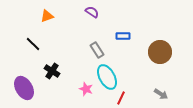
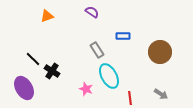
black line: moved 15 px down
cyan ellipse: moved 2 px right, 1 px up
red line: moved 9 px right; rotated 32 degrees counterclockwise
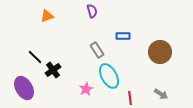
purple semicircle: moved 1 px up; rotated 40 degrees clockwise
black line: moved 2 px right, 2 px up
black cross: moved 1 px right, 1 px up; rotated 21 degrees clockwise
pink star: rotated 24 degrees clockwise
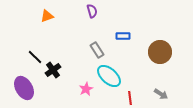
cyan ellipse: rotated 20 degrees counterclockwise
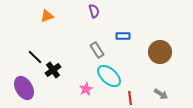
purple semicircle: moved 2 px right
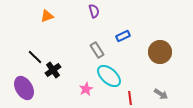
blue rectangle: rotated 24 degrees counterclockwise
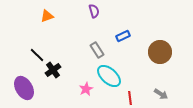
black line: moved 2 px right, 2 px up
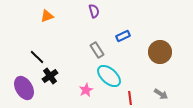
black line: moved 2 px down
black cross: moved 3 px left, 6 px down
pink star: moved 1 px down
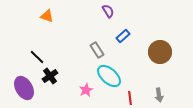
purple semicircle: moved 14 px right; rotated 16 degrees counterclockwise
orange triangle: rotated 40 degrees clockwise
blue rectangle: rotated 16 degrees counterclockwise
gray arrow: moved 2 px left, 1 px down; rotated 48 degrees clockwise
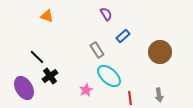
purple semicircle: moved 2 px left, 3 px down
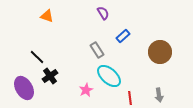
purple semicircle: moved 3 px left, 1 px up
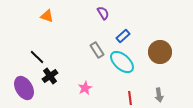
cyan ellipse: moved 13 px right, 14 px up
pink star: moved 1 px left, 2 px up
